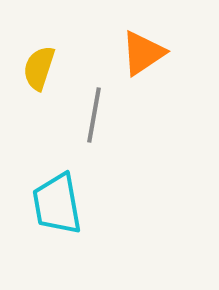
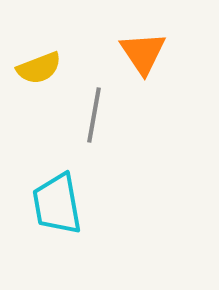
orange triangle: rotated 30 degrees counterclockwise
yellow semicircle: rotated 129 degrees counterclockwise
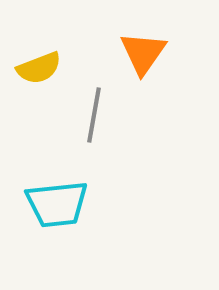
orange triangle: rotated 9 degrees clockwise
cyan trapezoid: rotated 86 degrees counterclockwise
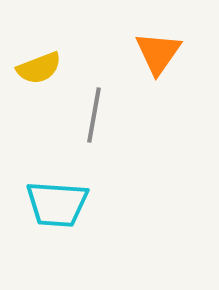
orange triangle: moved 15 px right
cyan trapezoid: rotated 10 degrees clockwise
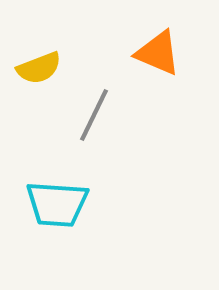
orange triangle: rotated 42 degrees counterclockwise
gray line: rotated 16 degrees clockwise
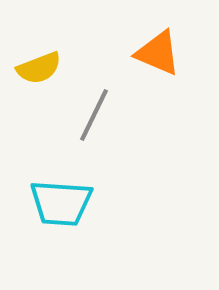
cyan trapezoid: moved 4 px right, 1 px up
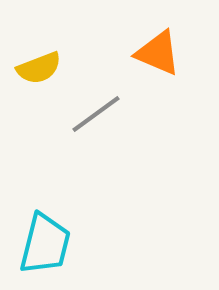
gray line: moved 2 px right, 1 px up; rotated 28 degrees clockwise
cyan trapezoid: moved 16 px left, 41 px down; rotated 80 degrees counterclockwise
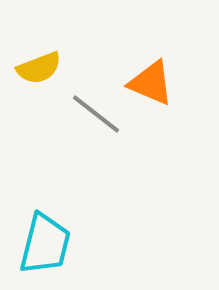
orange triangle: moved 7 px left, 30 px down
gray line: rotated 74 degrees clockwise
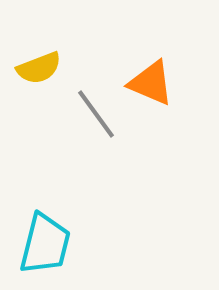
gray line: rotated 16 degrees clockwise
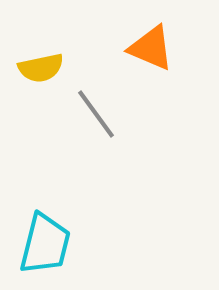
yellow semicircle: moved 2 px right; rotated 9 degrees clockwise
orange triangle: moved 35 px up
